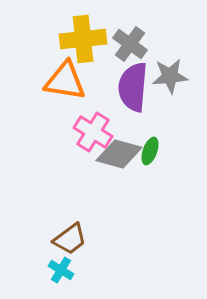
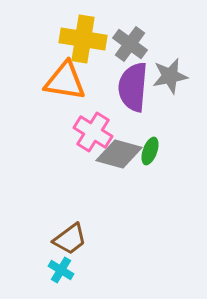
yellow cross: rotated 15 degrees clockwise
gray star: rotated 6 degrees counterclockwise
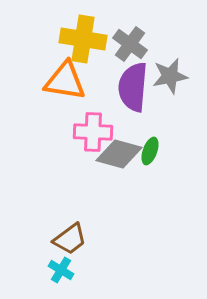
pink cross: rotated 30 degrees counterclockwise
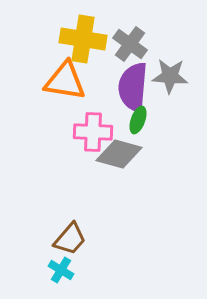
gray star: rotated 15 degrees clockwise
green ellipse: moved 12 px left, 31 px up
brown trapezoid: rotated 12 degrees counterclockwise
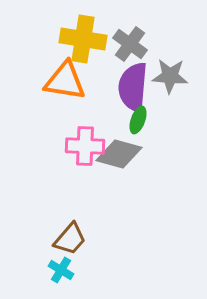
pink cross: moved 8 px left, 14 px down
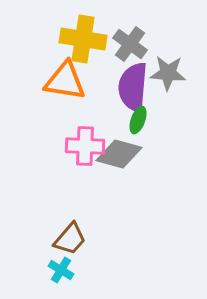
gray star: moved 2 px left, 3 px up
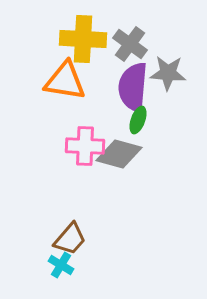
yellow cross: rotated 6 degrees counterclockwise
cyan cross: moved 5 px up
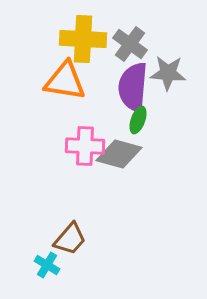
cyan cross: moved 14 px left
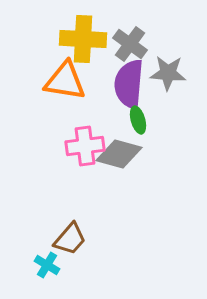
purple semicircle: moved 4 px left, 3 px up
green ellipse: rotated 36 degrees counterclockwise
pink cross: rotated 9 degrees counterclockwise
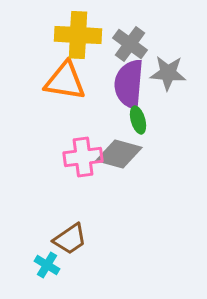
yellow cross: moved 5 px left, 4 px up
pink cross: moved 2 px left, 11 px down
brown trapezoid: rotated 15 degrees clockwise
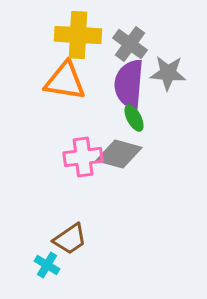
green ellipse: moved 4 px left, 2 px up; rotated 12 degrees counterclockwise
